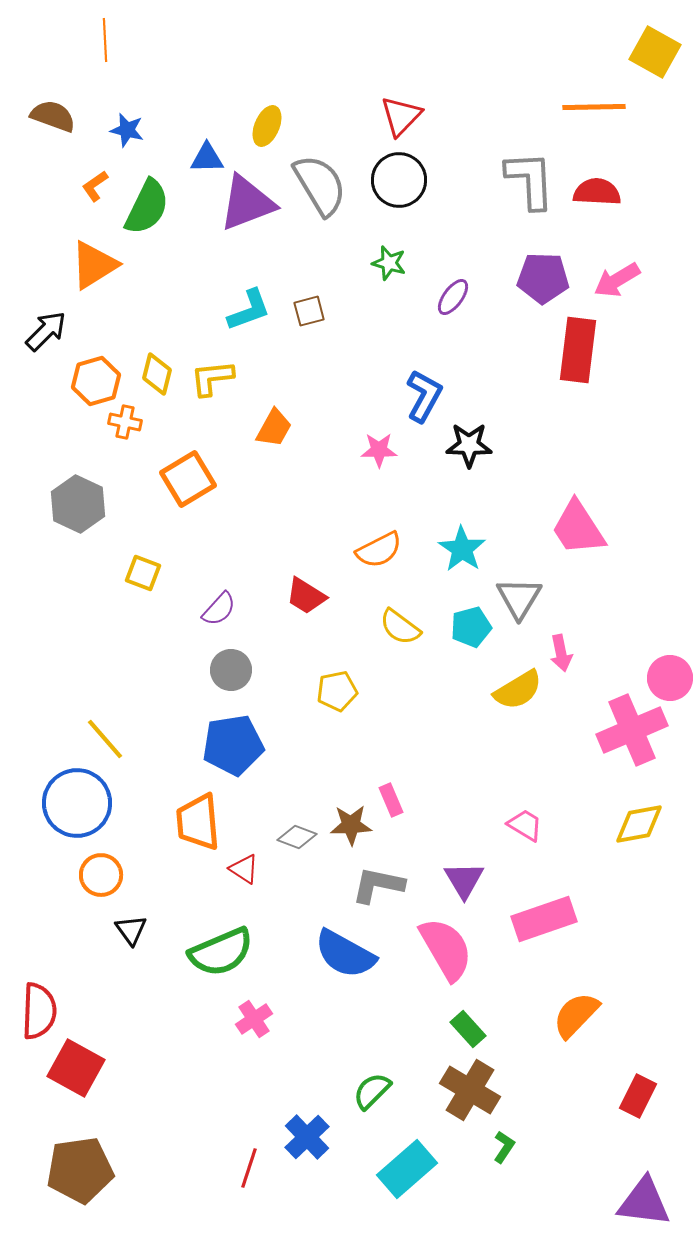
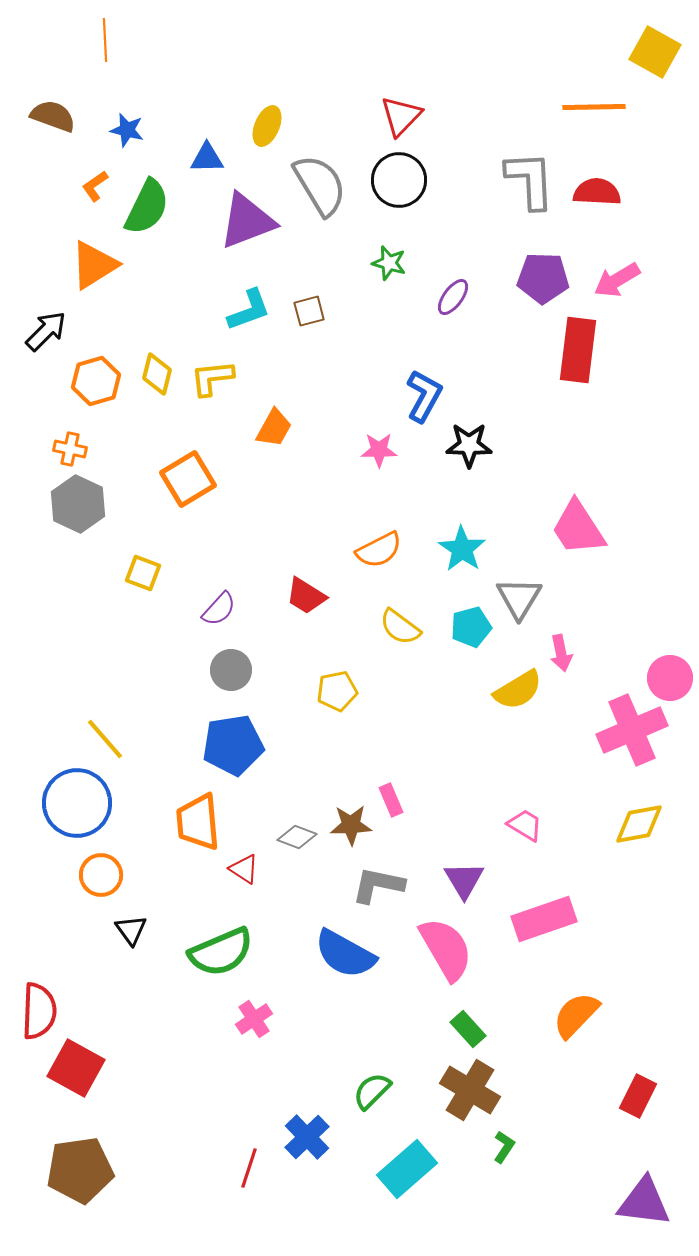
purple triangle at (247, 203): moved 18 px down
orange cross at (125, 422): moved 55 px left, 27 px down
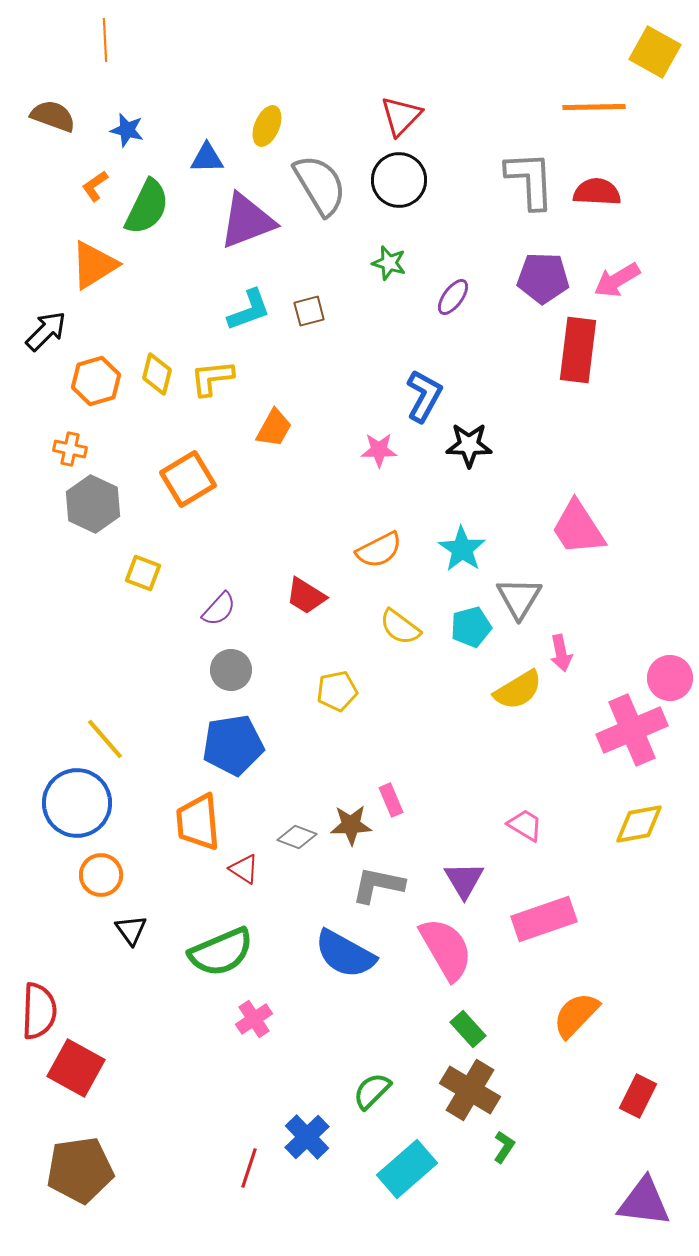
gray hexagon at (78, 504): moved 15 px right
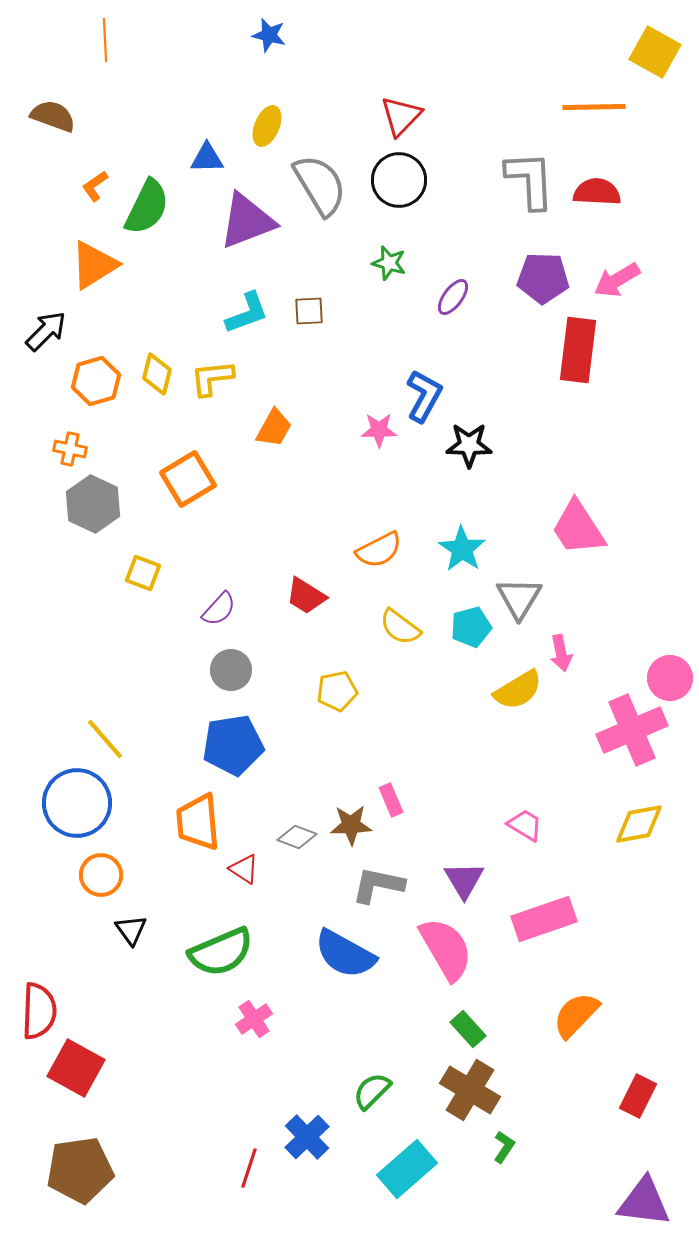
blue star at (127, 130): moved 142 px right, 95 px up
cyan L-shape at (249, 310): moved 2 px left, 3 px down
brown square at (309, 311): rotated 12 degrees clockwise
pink star at (379, 450): moved 20 px up
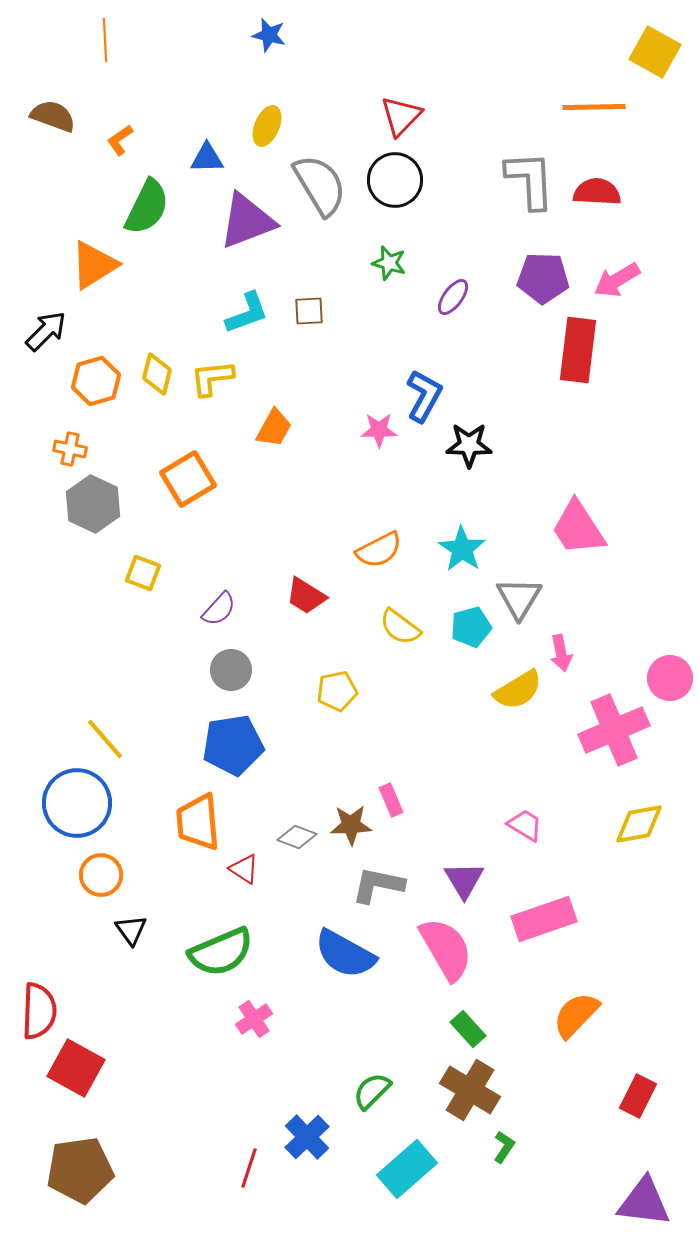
black circle at (399, 180): moved 4 px left
orange L-shape at (95, 186): moved 25 px right, 46 px up
pink cross at (632, 730): moved 18 px left
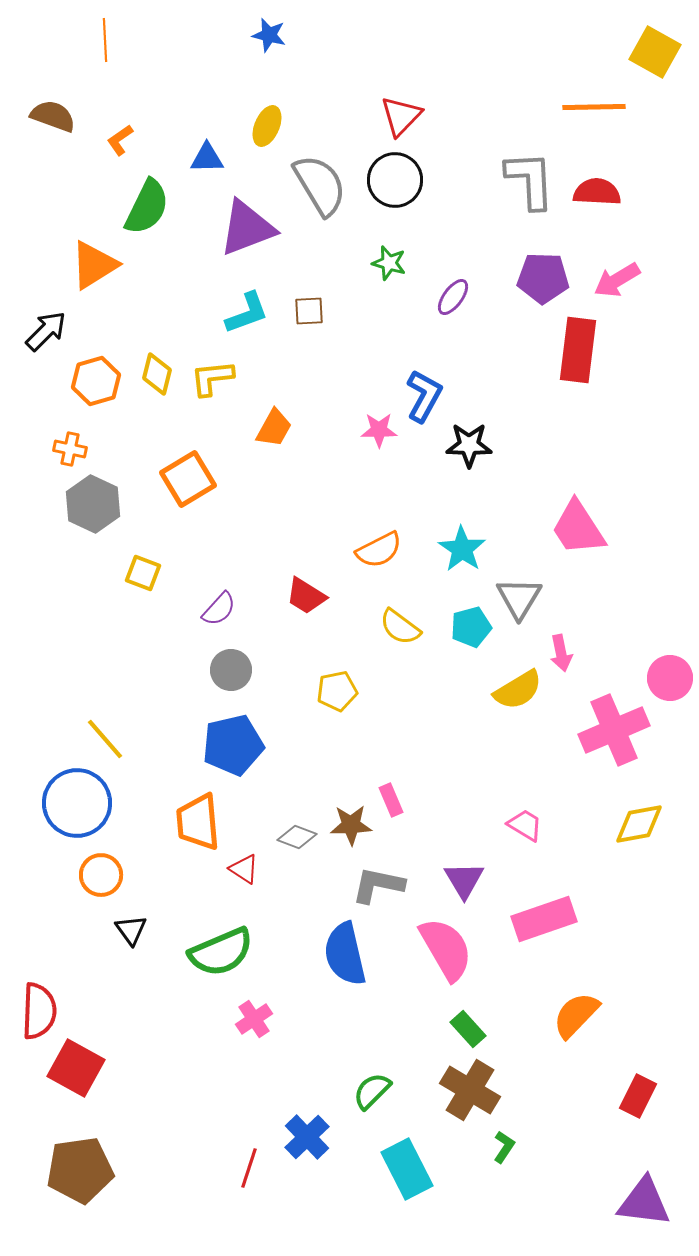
purple triangle at (247, 221): moved 7 px down
blue pentagon at (233, 745): rotated 4 degrees counterclockwise
blue semicircle at (345, 954): rotated 48 degrees clockwise
cyan rectangle at (407, 1169): rotated 76 degrees counterclockwise
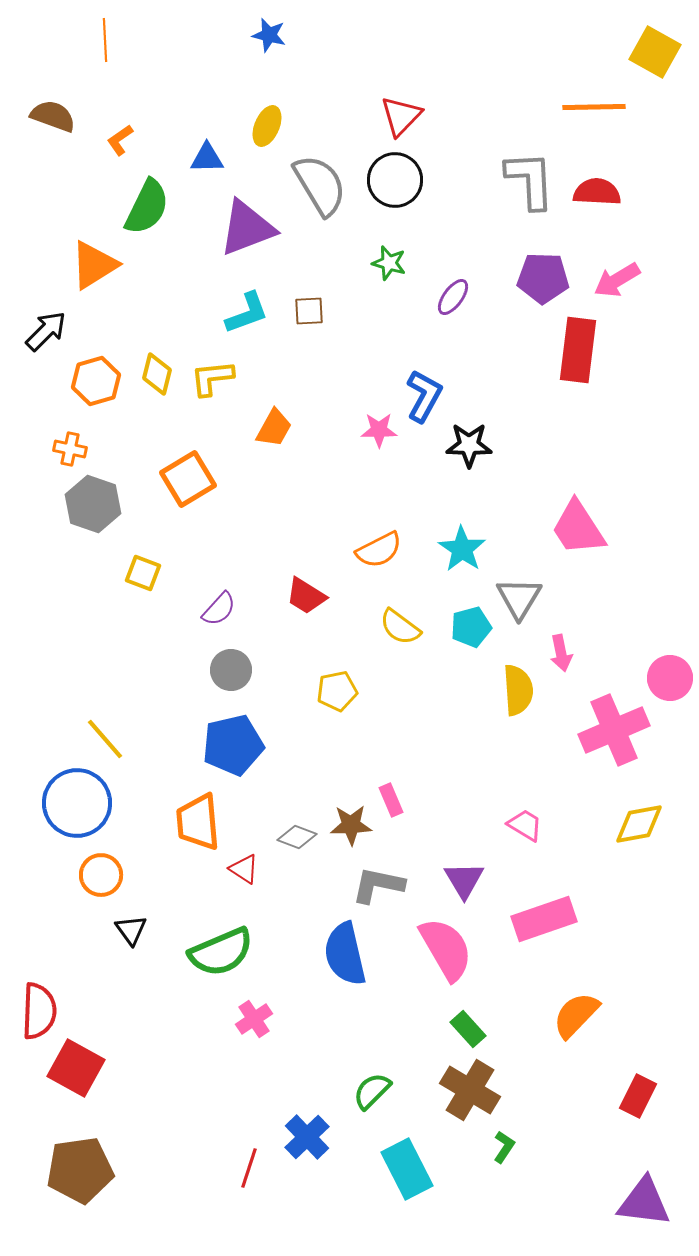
gray hexagon at (93, 504): rotated 6 degrees counterclockwise
yellow semicircle at (518, 690): rotated 63 degrees counterclockwise
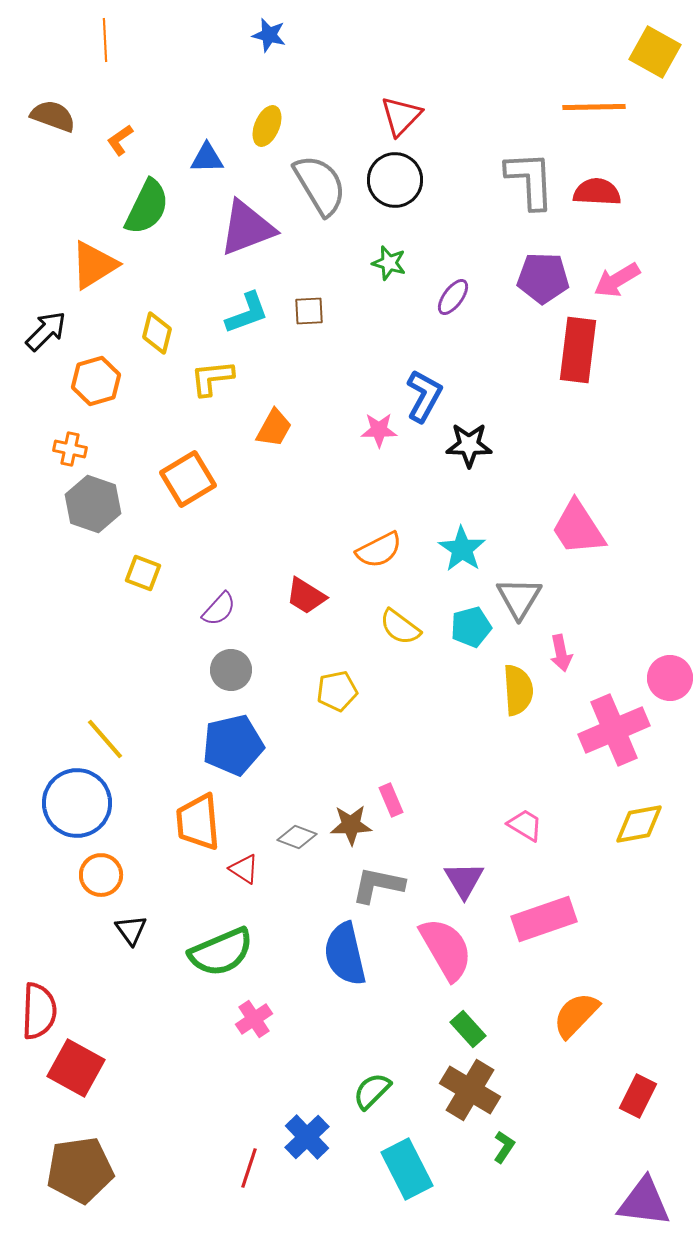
yellow diamond at (157, 374): moved 41 px up
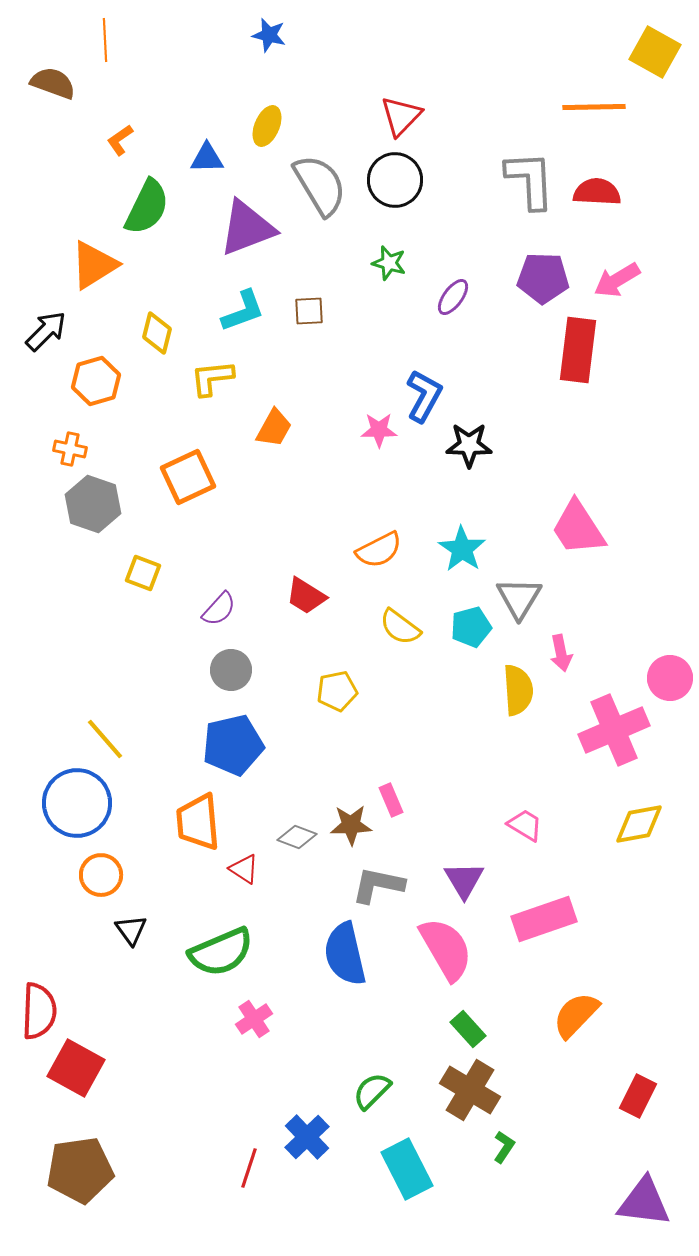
brown semicircle at (53, 116): moved 33 px up
cyan L-shape at (247, 313): moved 4 px left, 2 px up
orange square at (188, 479): moved 2 px up; rotated 6 degrees clockwise
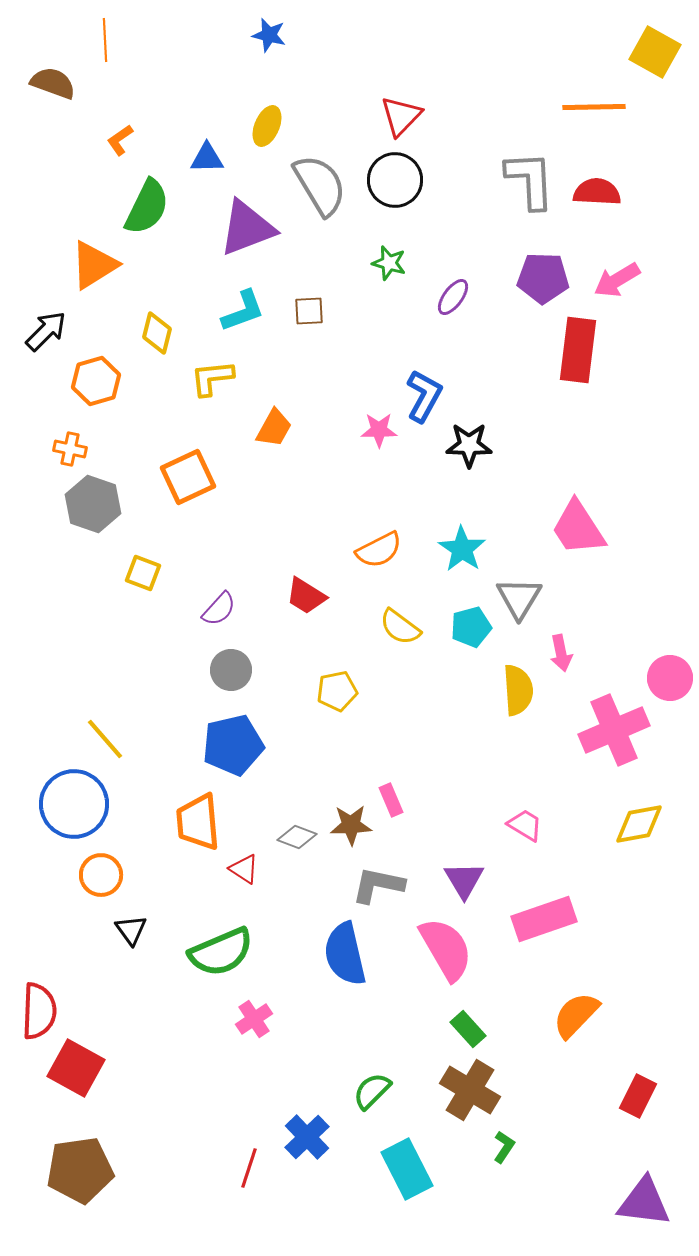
blue circle at (77, 803): moved 3 px left, 1 px down
